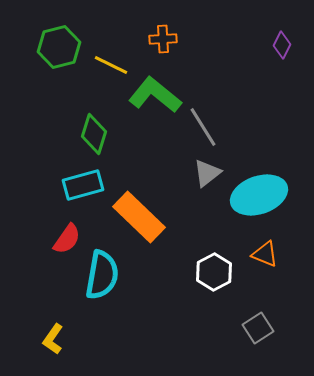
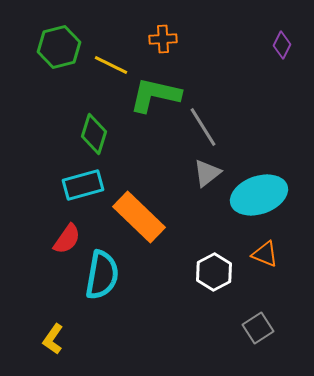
green L-shape: rotated 26 degrees counterclockwise
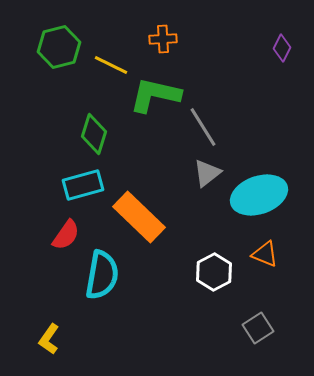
purple diamond: moved 3 px down
red semicircle: moved 1 px left, 4 px up
yellow L-shape: moved 4 px left
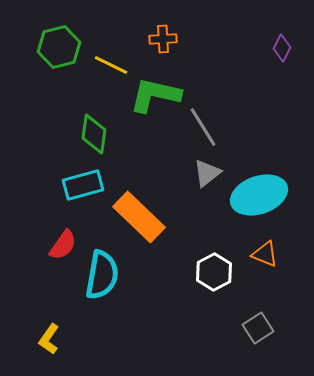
green diamond: rotated 9 degrees counterclockwise
red semicircle: moved 3 px left, 10 px down
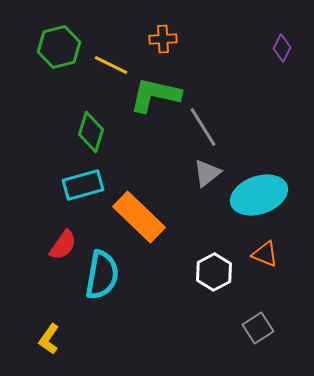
green diamond: moved 3 px left, 2 px up; rotated 9 degrees clockwise
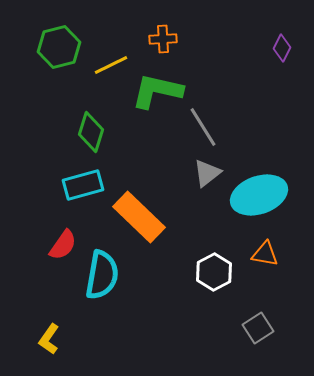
yellow line: rotated 52 degrees counterclockwise
green L-shape: moved 2 px right, 4 px up
orange triangle: rotated 12 degrees counterclockwise
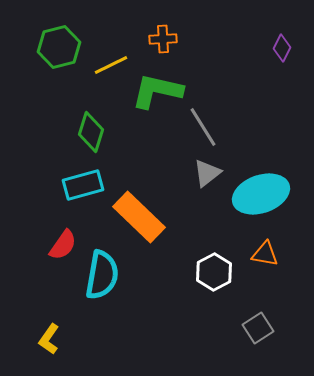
cyan ellipse: moved 2 px right, 1 px up
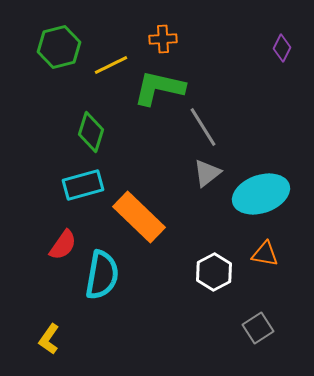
green L-shape: moved 2 px right, 3 px up
